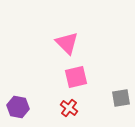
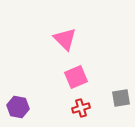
pink triangle: moved 2 px left, 4 px up
pink square: rotated 10 degrees counterclockwise
red cross: moved 12 px right; rotated 36 degrees clockwise
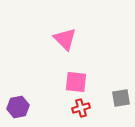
pink square: moved 5 px down; rotated 30 degrees clockwise
purple hexagon: rotated 20 degrees counterclockwise
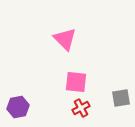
red cross: rotated 12 degrees counterclockwise
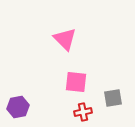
gray square: moved 8 px left
red cross: moved 2 px right, 4 px down; rotated 18 degrees clockwise
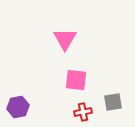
pink triangle: rotated 15 degrees clockwise
pink square: moved 2 px up
gray square: moved 4 px down
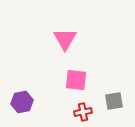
gray square: moved 1 px right, 1 px up
purple hexagon: moved 4 px right, 5 px up
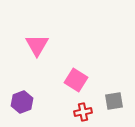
pink triangle: moved 28 px left, 6 px down
pink square: rotated 25 degrees clockwise
purple hexagon: rotated 10 degrees counterclockwise
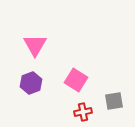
pink triangle: moved 2 px left
purple hexagon: moved 9 px right, 19 px up
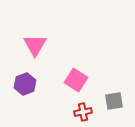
purple hexagon: moved 6 px left, 1 px down
